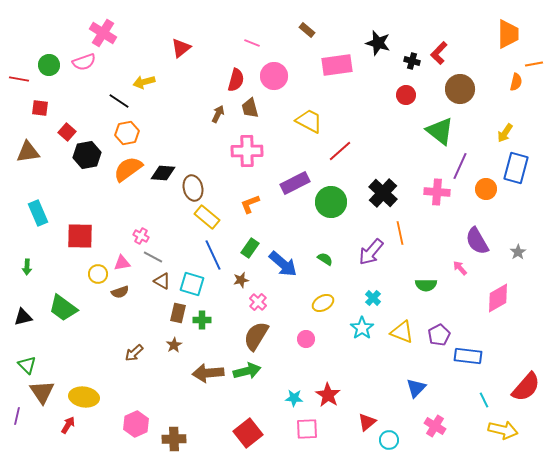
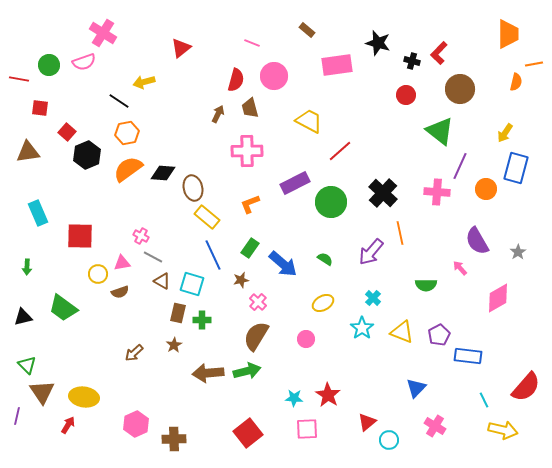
black hexagon at (87, 155): rotated 12 degrees counterclockwise
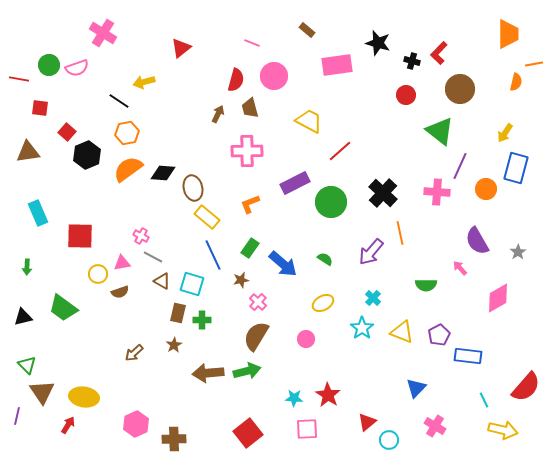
pink semicircle at (84, 62): moved 7 px left, 6 px down
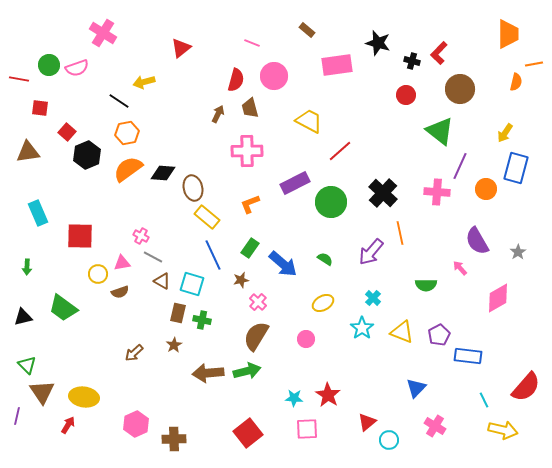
green cross at (202, 320): rotated 12 degrees clockwise
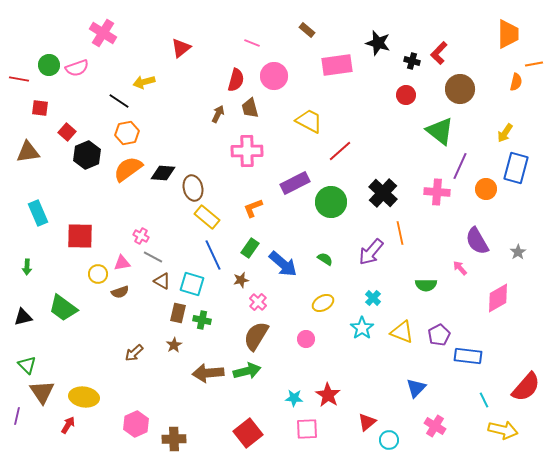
orange L-shape at (250, 204): moved 3 px right, 4 px down
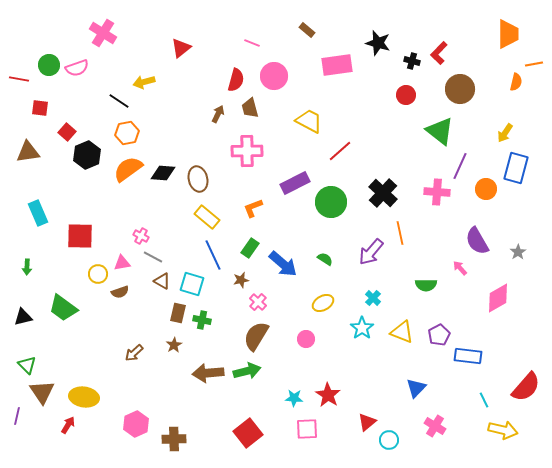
brown ellipse at (193, 188): moved 5 px right, 9 px up
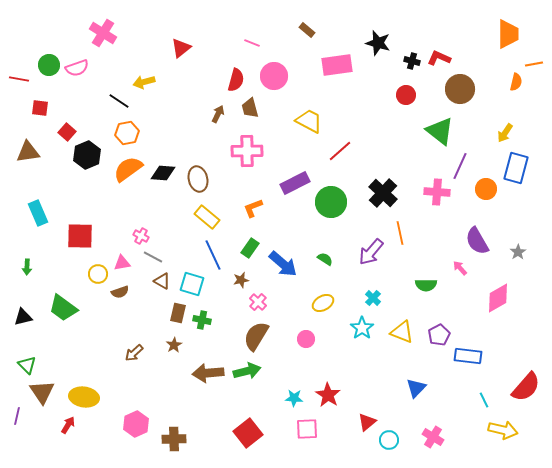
red L-shape at (439, 53): moved 5 px down; rotated 70 degrees clockwise
pink cross at (435, 426): moved 2 px left, 11 px down
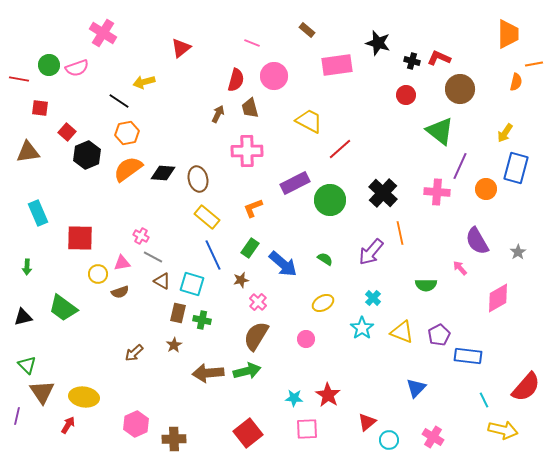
red line at (340, 151): moved 2 px up
green circle at (331, 202): moved 1 px left, 2 px up
red square at (80, 236): moved 2 px down
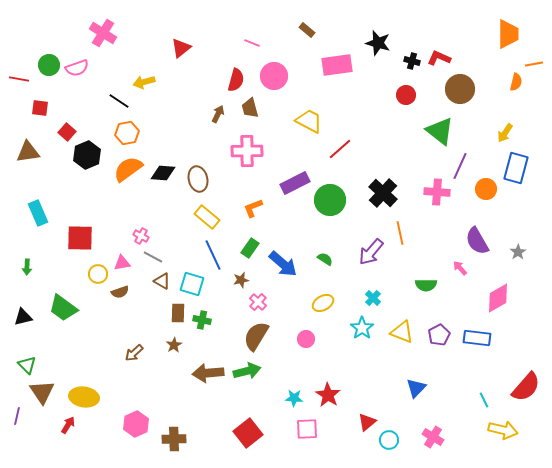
brown rectangle at (178, 313): rotated 12 degrees counterclockwise
blue rectangle at (468, 356): moved 9 px right, 18 px up
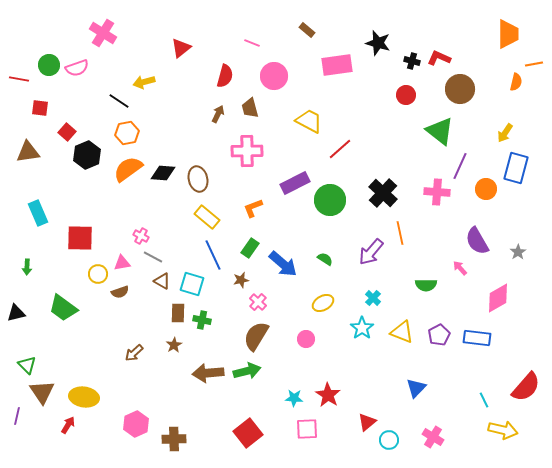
red semicircle at (236, 80): moved 11 px left, 4 px up
black triangle at (23, 317): moved 7 px left, 4 px up
